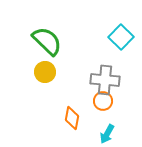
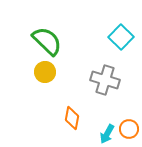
gray cross: rotated 12 degrees clockwise
orange circle: moved 26 px right, 28 px down
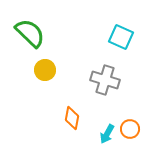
cyan square: rotated 20 degrees counterclockwise
green semicircle: moved 17 px left, 8 px up
yellow circle: moved 2 px up
orange circle: moved 1 px right
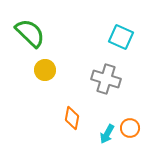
gray cross: moved 1 px right, 1 px up
orange circle: moved 1 px up
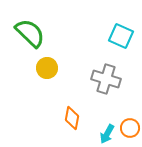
cyan square: moved 1 px up
yellow circle: moved 2 px right, 2 px up
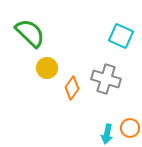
orange diamond: moved 30 px up; rotated 25 degrees clockwise
cyan arrow: rotated 18 degrees counterclockwise
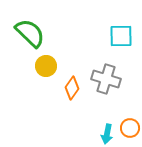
cyan square: rotated 25 degrees counterclockwise
yellow circle: moved 1 px left, 2 px up
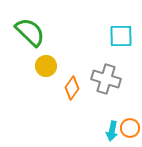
green semicircle: moved 1 px up
cyan arrow: moved 5 px right, 3 px up
